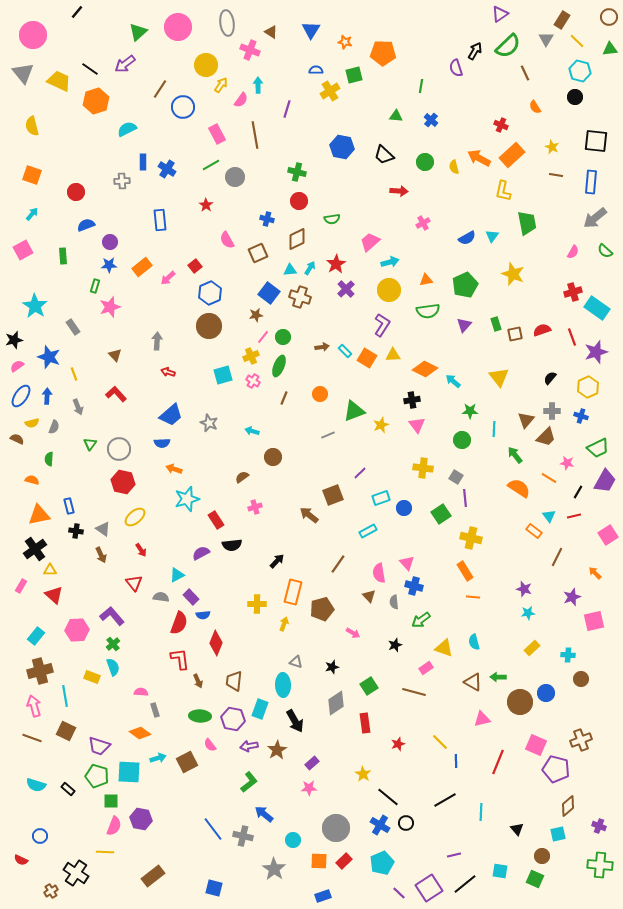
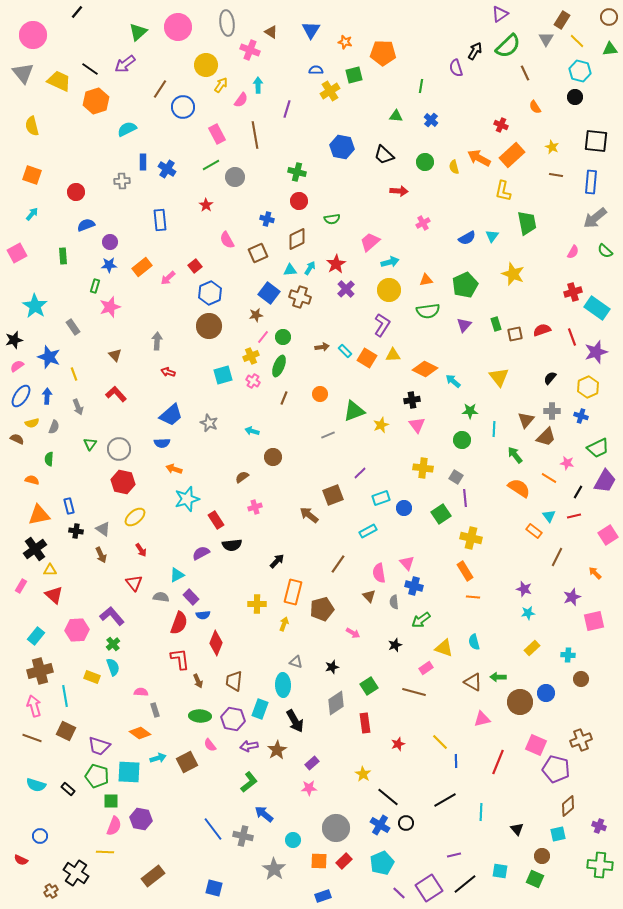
pink square at (23, 250): moved 6 px left, 3 px down
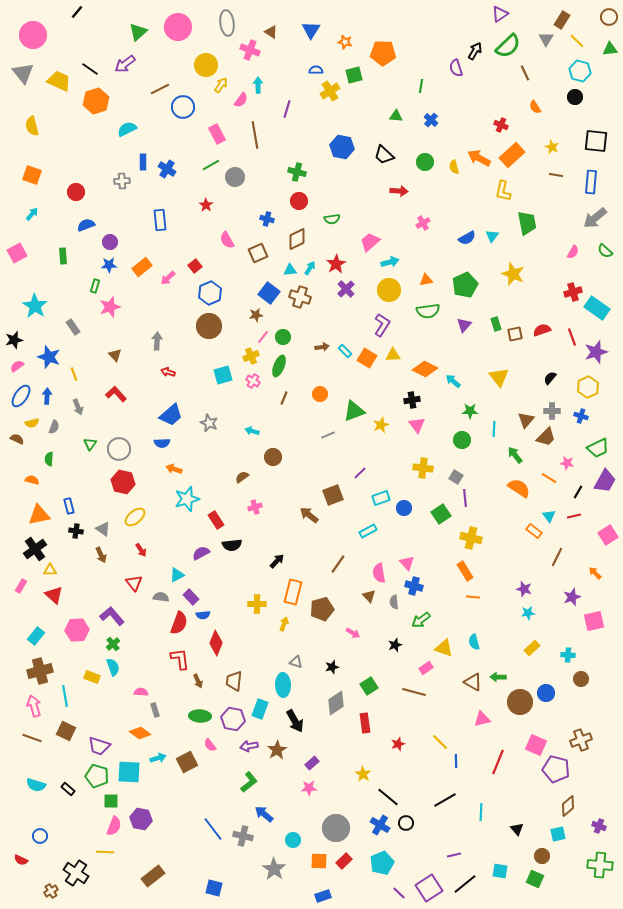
brown line at (160, 89): rotated 30 degrees clockwise
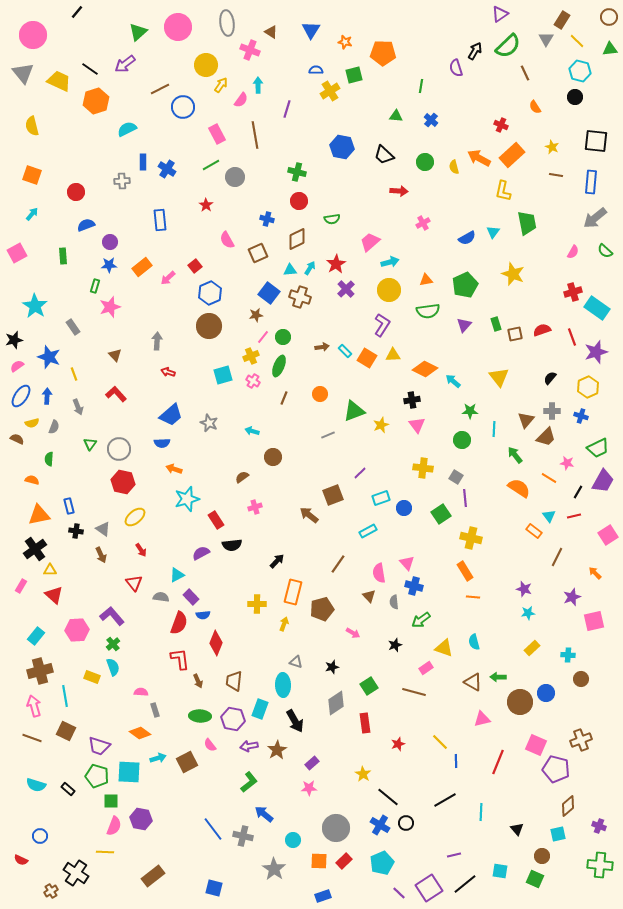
cyan triangle at (492, 236): moved 1 px right, 4 px up
purple trapezoid at (605, 481): moved 2 px left
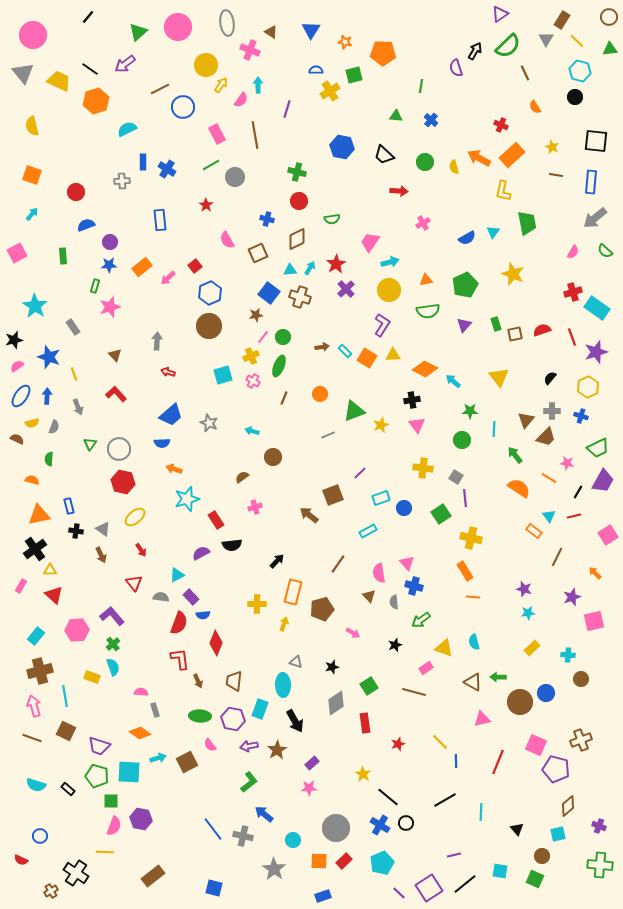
black line at (77, 12): moved 11 px right, 5 px down
pink trapezoid at (370, 242): rotated 15 degrees counterclockwise
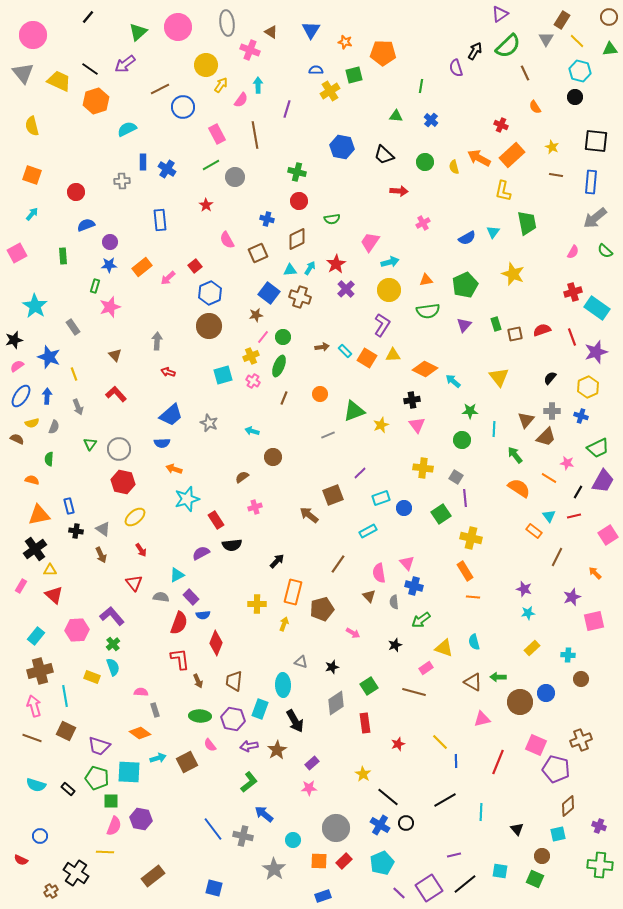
gray triangle at (296, 662): moved 5 px right
green pentagon at (97, 776): moved 2 px down
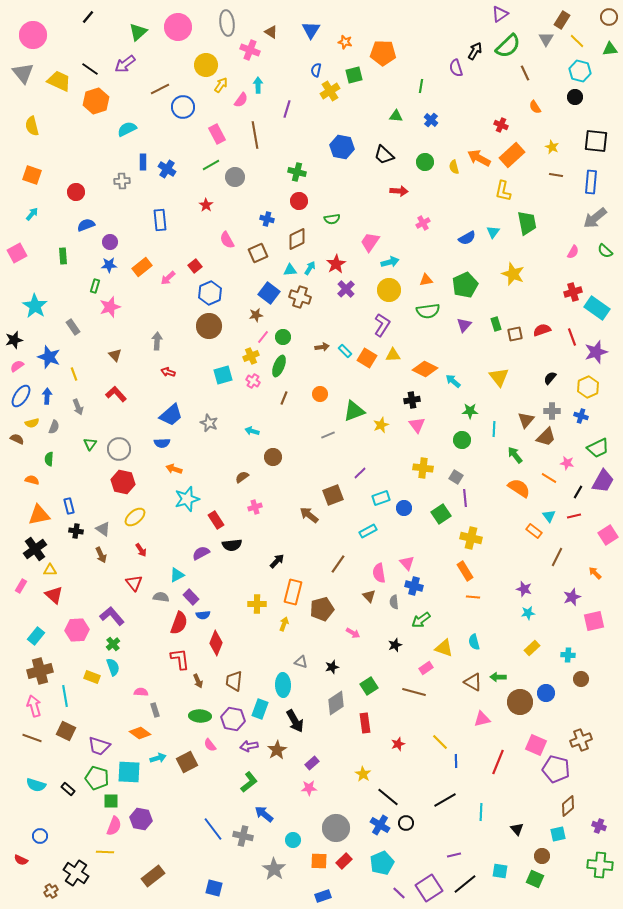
blue semicircle at (316, 70): rotated 80 degrees counterclockwise
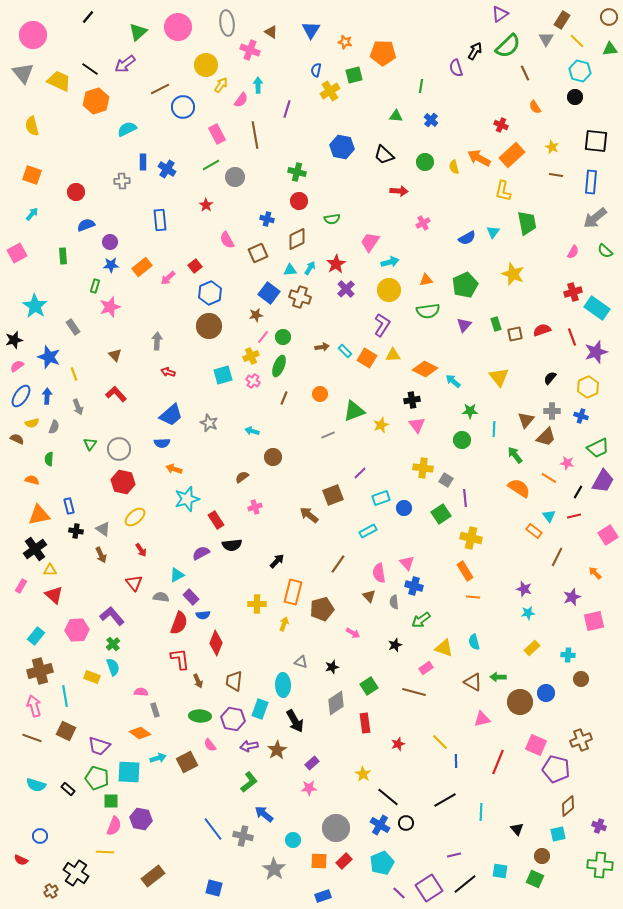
blue star at (109, 265): moved 2 px right
gray square at (456, 477): moved 10 px left, 3 px down
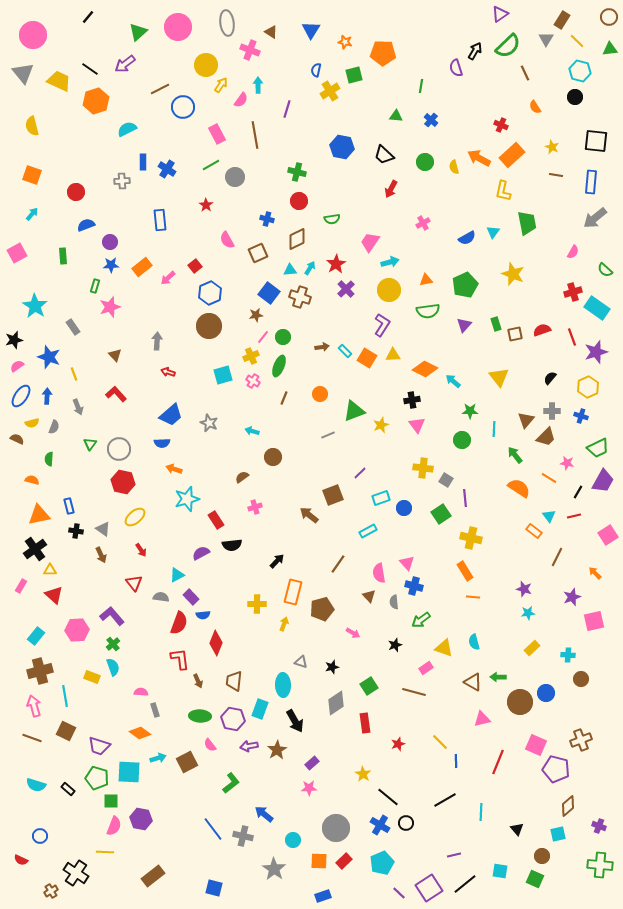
red arrow at (399, 191): moved 8 px left, 2 px up; rotated 114 degrees clockwise
green semicircle at (605, 251): moved 19 px down
green L-shape at (249, 782): moved 18 px left, 1 px down
